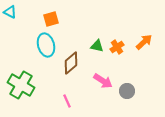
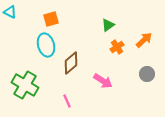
orange arrow: moved 2 px up
green triangle: moved 11 px right, 21 px up; rotated 48 degrees counterclockwise
green cross: moved 4 px right
gray circle: moved 20 px right, 17 px up
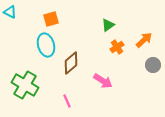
gray circle: moved 6 px right, 9 px up
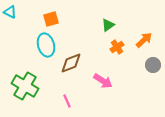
brown diamond: rotated 20 degrees clockwise
green cross: moved 1 px down
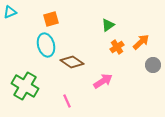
cyan triangle: rotated 48 degrees counterclockwise
orange arrow: moved 3 px left, 2 px down
brown diamond: moved 1 px right, 1 px up; rotated 55 degrees clockwise
pink arrow: rotated 66 degrees counterclockwise
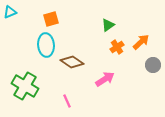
cyan ellipse: rotated 10 degrees clockwise
pink arrow: moved 2 px right, 2 px up
